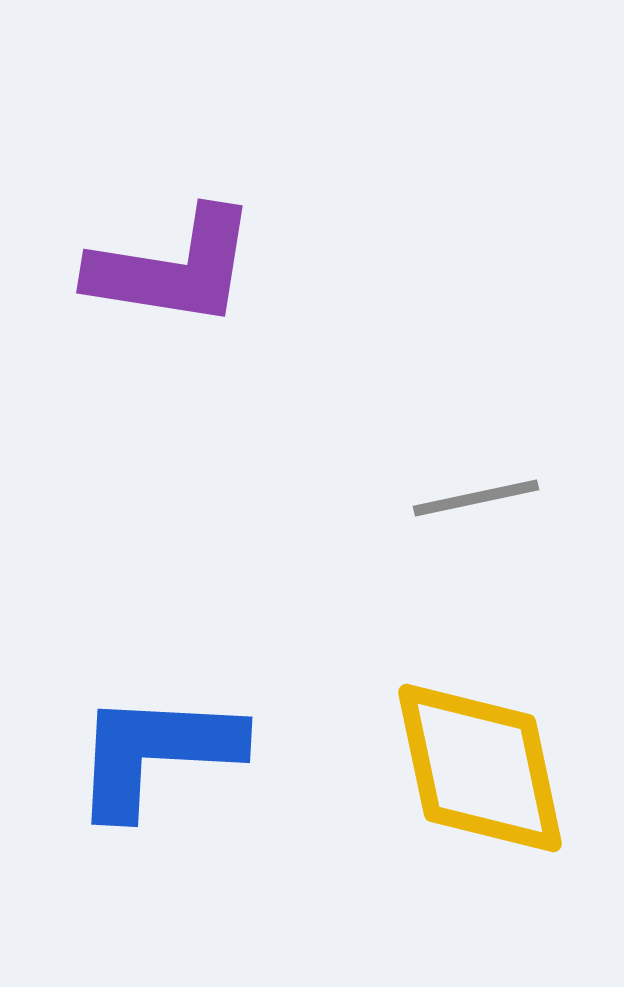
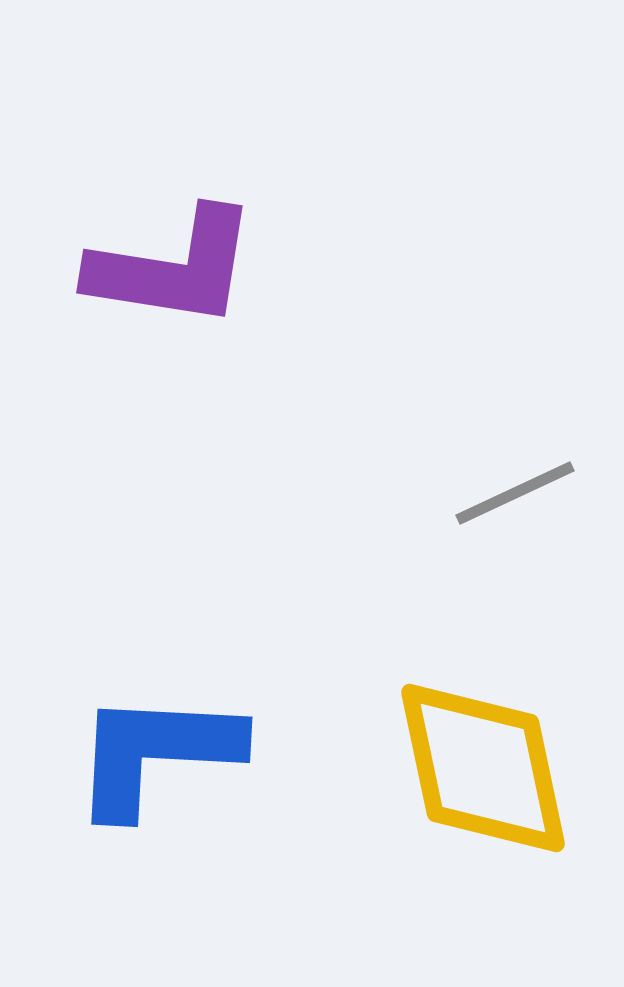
gray line: moved 39 px right, 5 px up; rotated 13 degrees counterclockwise
yellow diamond: moved 3 px right
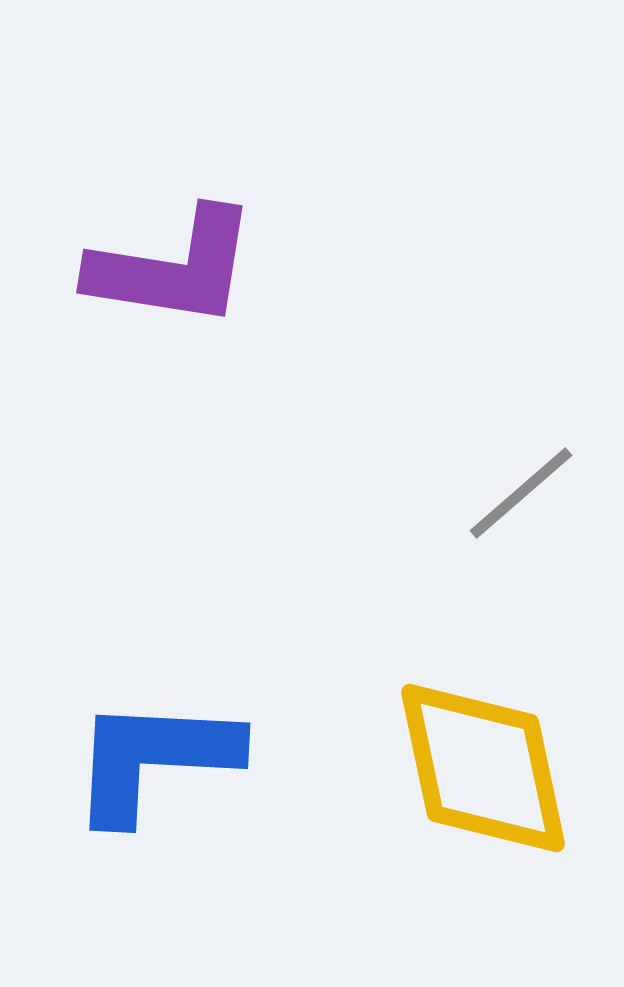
gray line: moved 6 px right; rotated 16 degrees counterclockwise
blue L-shape: moved 2 px left, 6 px down
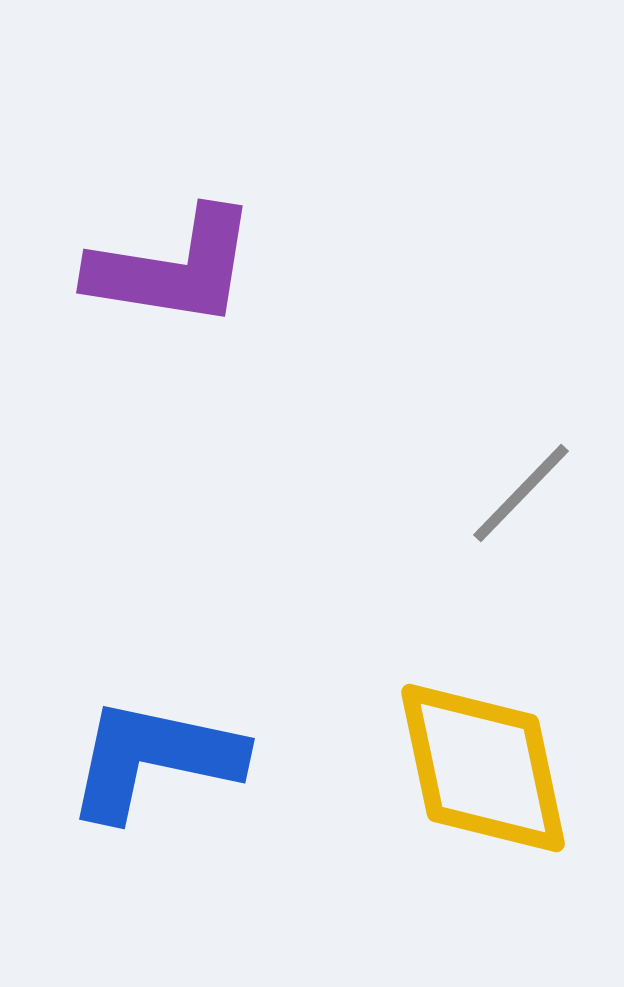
gray line: rotated 5 degrees counterclockwise
blue L-shape: rotated 9 degrees clockwise
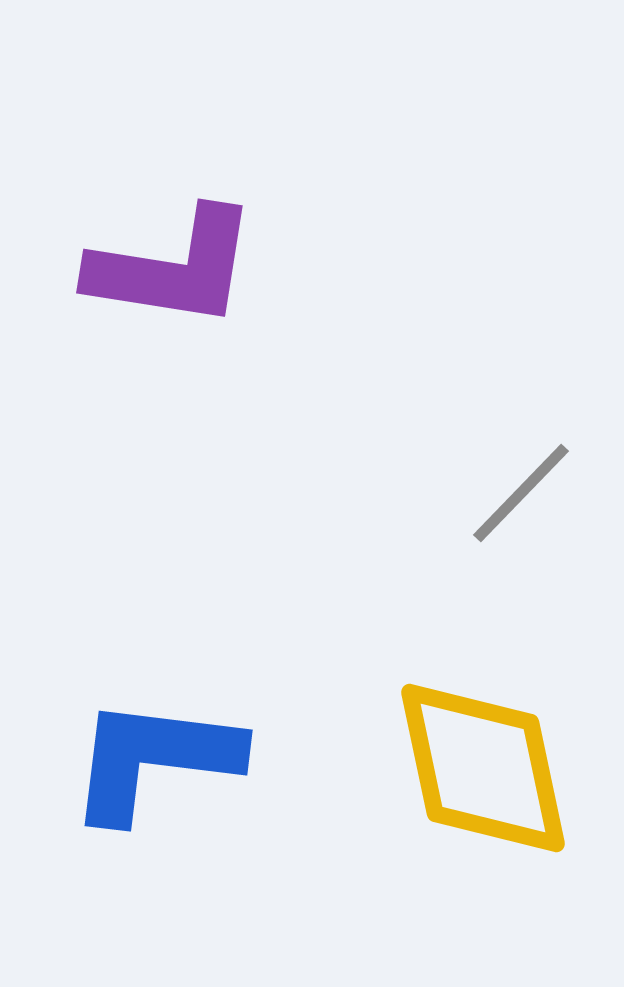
blue L-shape: rotated 5 degrees counterclockwise
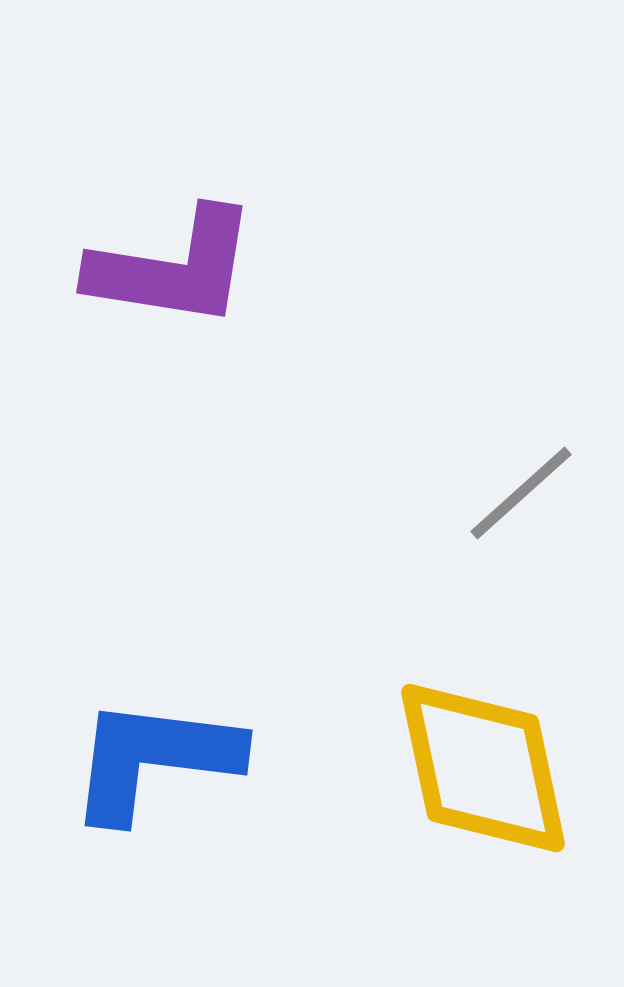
gray line: rotated 4 degrees clockwise
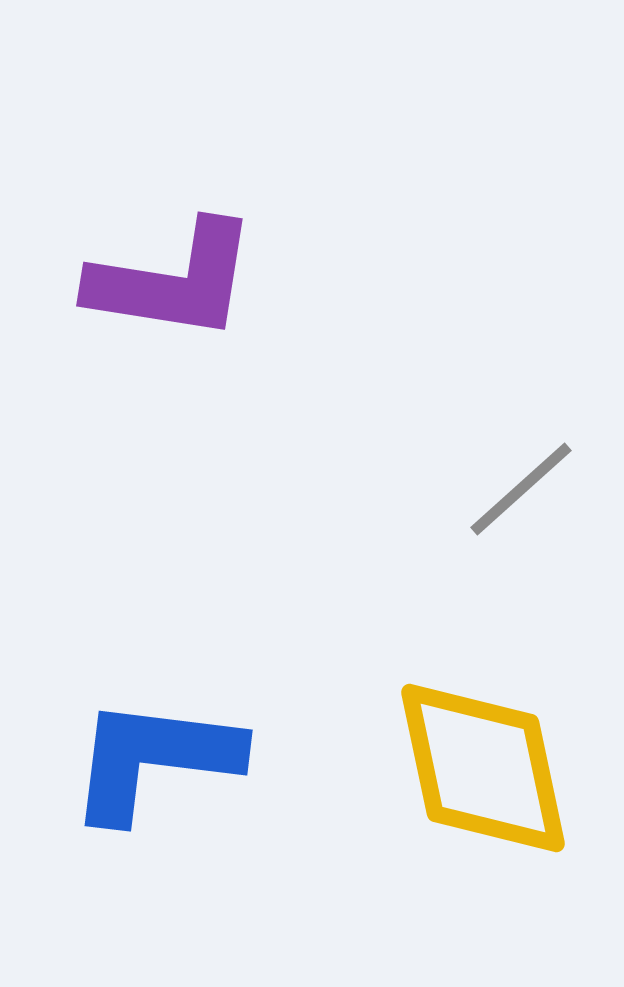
purple L-shape: moved 13 px down
gray line: moved 4 px up
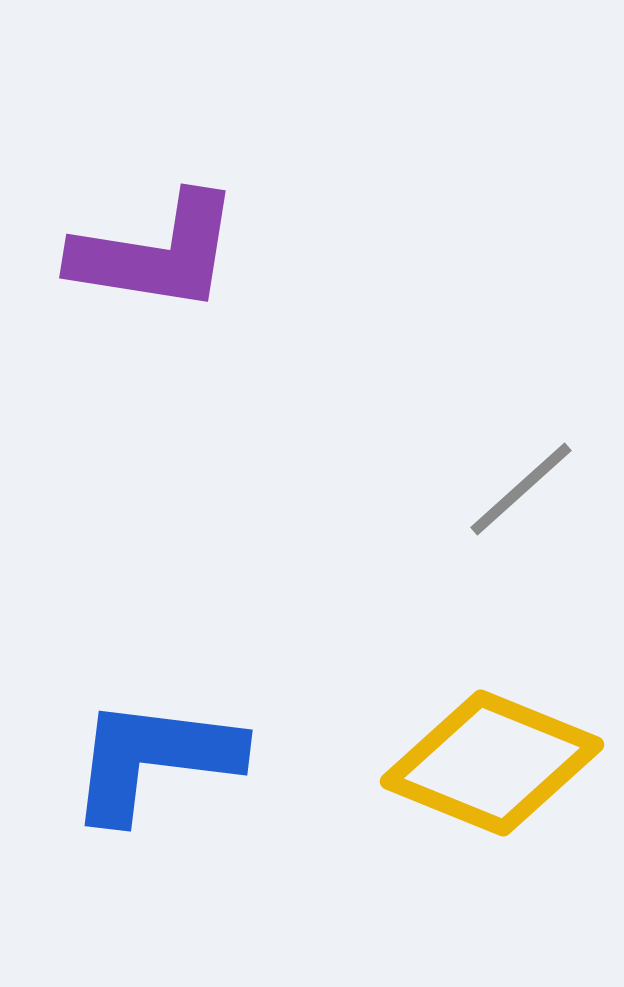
purple L-shape: moved 17 px left, 28 px up
yellow diamond: moved 9 px right, 5 px up; rotated 56 degrees counterclockwise
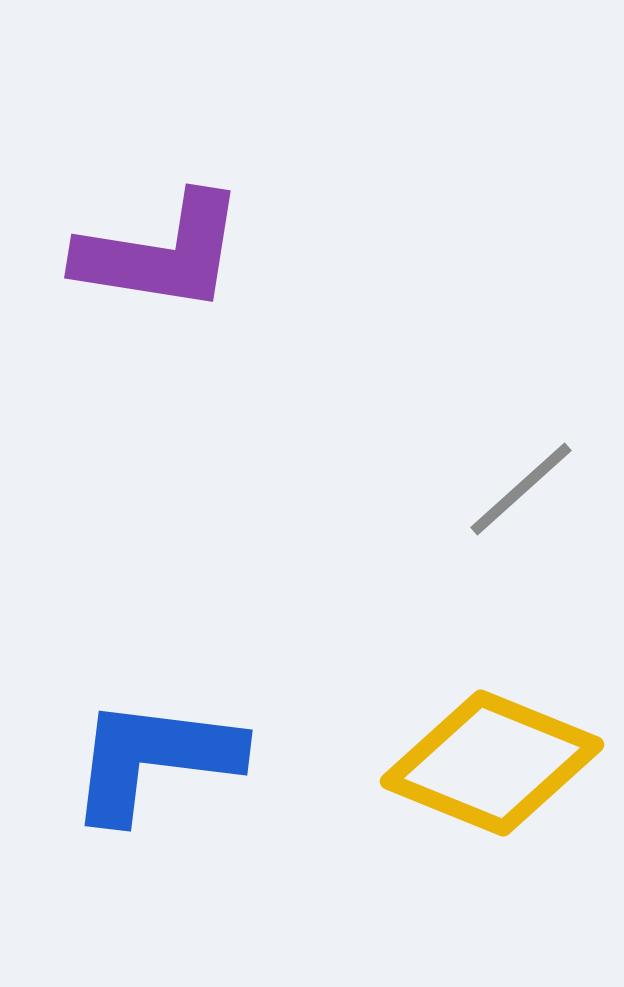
purple L-shape: moved 5 px right
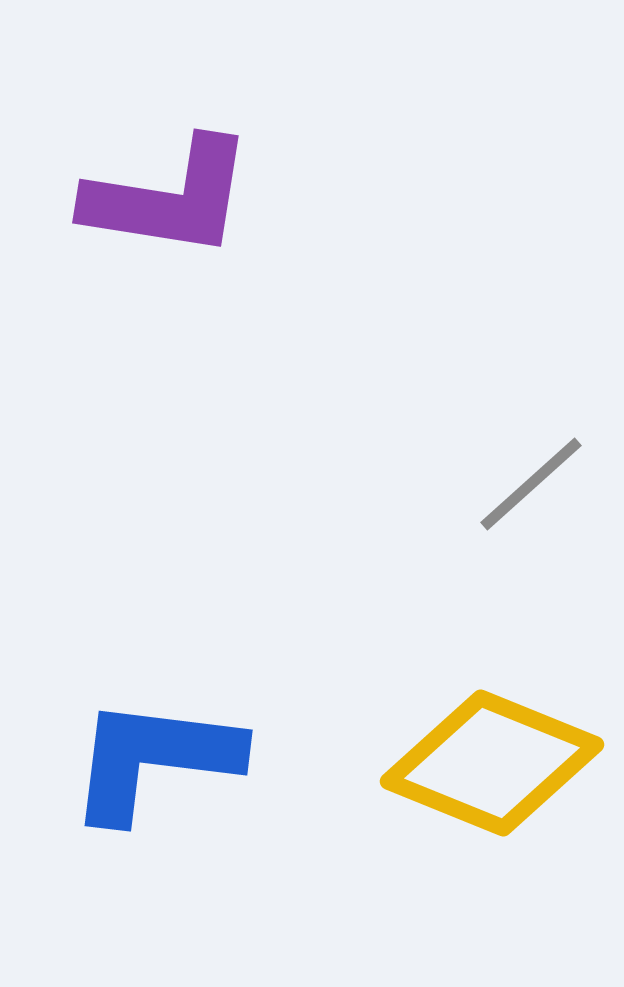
purple L-shape: moved 8 px right, 55 px up
gray line: moved 10 px right, 5 px up
